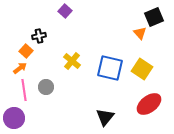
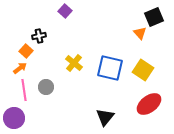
yellow cross: moved 2 px right, 2 px down
yellow square: moved 1 px right, 1 px down
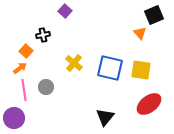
black square: moved 2 px up
black cross: moved 4 px right, 1 px up
yellow square: moved 2 px left; rotated 25 degrees counterclockwise
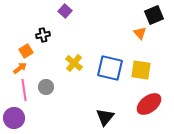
orange square: rotated 16 degrees clockwise
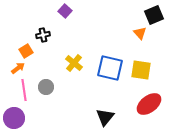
orange arrow: moved 2 px left
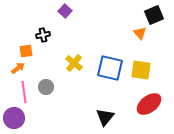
orange square: rotated 24 degrees clockwise
pink line: moved 2 px down
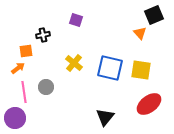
purple square: moved 11 px right, 9 px down; rotated 24 degrees counterclockwise
purple circle: moved 1 px right
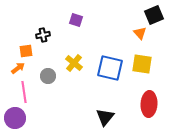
yellow square: moved 1 px right, 6 px up
gray circle: moved 2 px right, 11 px up
red ellipse: rotated 50 degrees counterclockwise
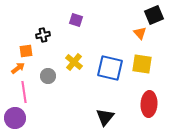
yellow cross: moved 1 px up
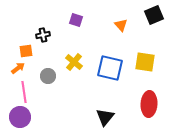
orange triangle: moved 19 px left, 8 px up
yellow square: moved 3 px right, 2 px up
purple circle: moved 5 px right, 1 px up
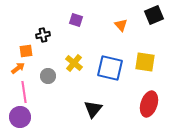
yellow cross: moved 1 px down
red ellipse: rotated 15 degrees clockwise
black triangle: moved 12 px left, 8 px up
